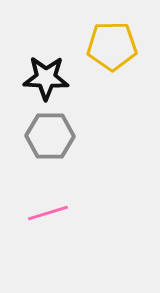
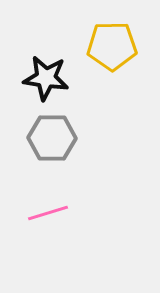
black star: rotated 6 degrees clockwise
gray hexagon: moved 2 px right, 2 px down
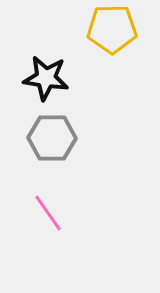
yellow pentagon: moved 17 px up
pink line: rotated 72 degrees clockwise
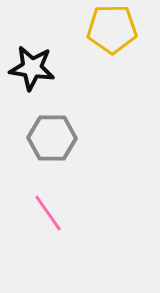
black star: moved 14 px left, 10 px up
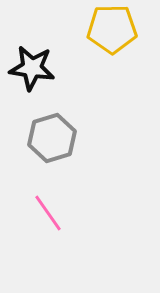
gray hexagon: rotated 18 degrees counterclockwise
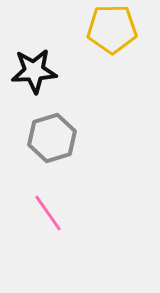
black star: moved 2 px right, 3 px down; rotated 12 degrees counterclockwise
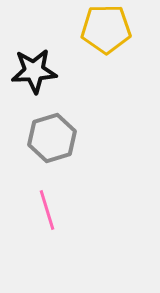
yellow pentagon: moved 6 px left
pink line: moved 1 px left, 3 px up; rotated 18 degrees clockwise
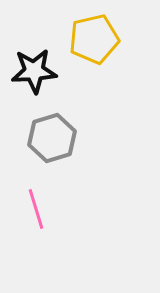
yellow pentagon: moved 12 px left, 10 px down; rotated 12 degrees counterclockwise
pink line: moved 11 px left, 1 px up
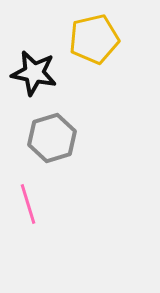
black star: moved 2 px down; rotated 15 degrees clockwise
pink line: moved 8 px left, 5 px up
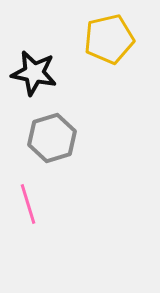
yellow pentagon: moved 15 px right
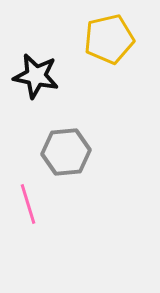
black star: moved 2 px right, 3 px down
gray hexagon: moved 14 px right, 14 px down; rotated 12 degrees clockwise
